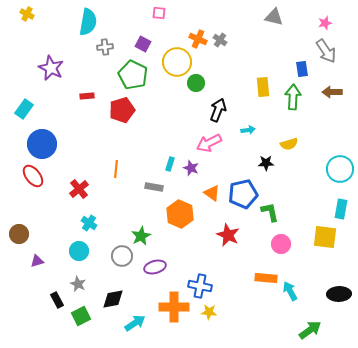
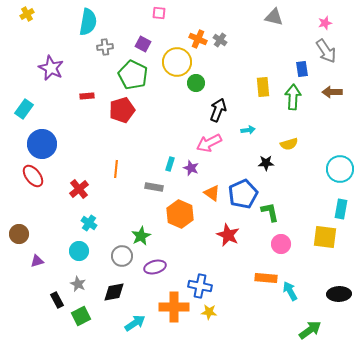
yellow cross at (27, 14): rotated 32 degrees clockwise
blue pentagon at (243, 194): rotated 12 degrees counterclockwise
black diamond at (113, 299): moved 1 px right, 7 px up
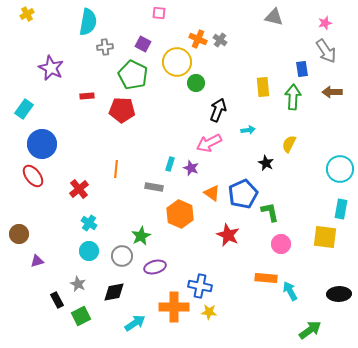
red pentagon at (122, 110): rotated 20 degrees clockwise
yellow semicircle at (289, 144): rotated 132 degrees clockwise
black star at (266, 163): rotated 28 degrees clockwise
cyan circle at (79, 251): moved 10 px right
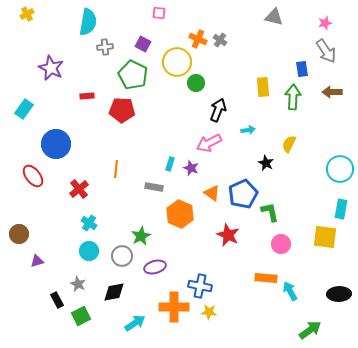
blue circle at (42, 144): moved 14 px right
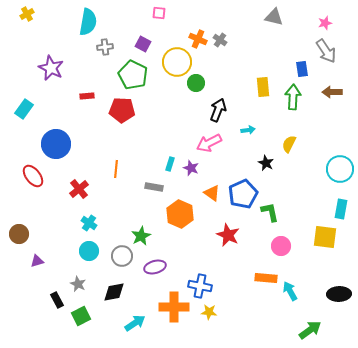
pink circle at (281, 244): moved 2 px down
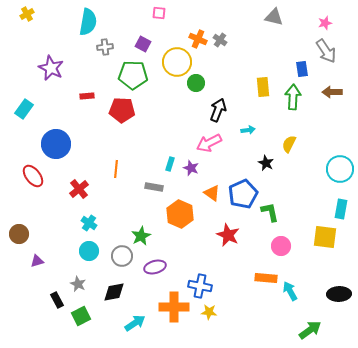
green pentagon at (133, 75): rotated 24 degrees counterclockwise
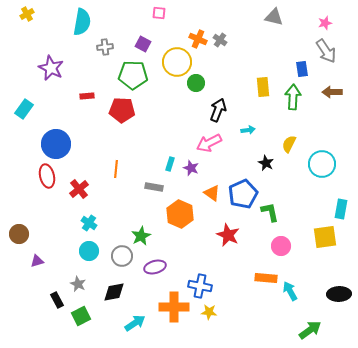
cyan semicircle at (88, 22): moved 6 px left
cyan circle at (340, 169): moved 18 px left, 5 px up
red ellipse at (33, 176): moved 14 px right; rotated 25 degrees clockwise
yellow square at (325, 237): rotated 15 degrees counterclockwise
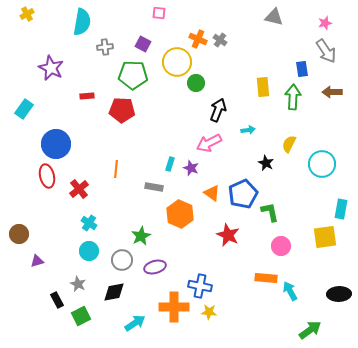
gray circle at (122, 256): moved 4 px down
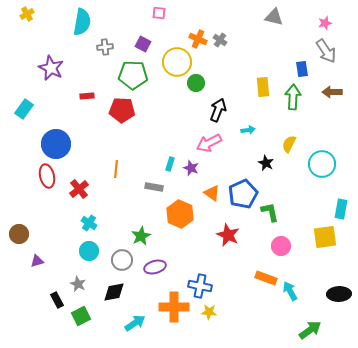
orange rectangle at (266, 278): rotated 15 degrees clockwise
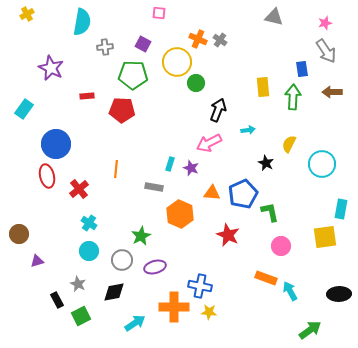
orange triangle at (212, 193): rotated 30 degrees counterclockwise
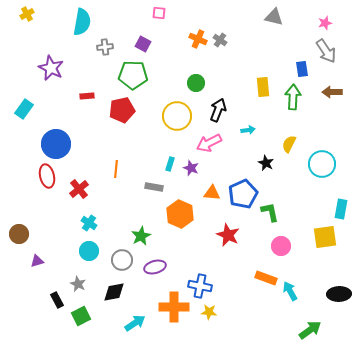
yellow circle at (177, 62): moved 54 px down
red pentagon at (122, 110): rotated 15 degrees counterclockwise
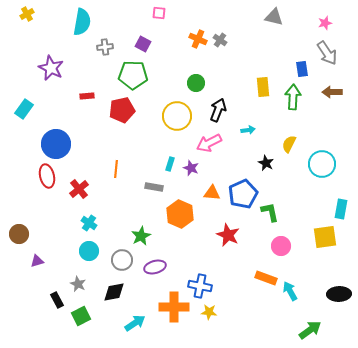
gray arrow at (326, 51): moved 1 px right, 2 px down
